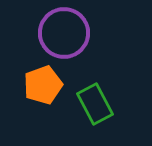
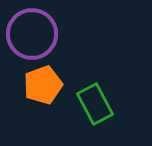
purple circle: moved 32 px left, 1 px down
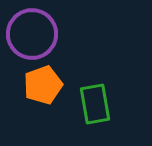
green rectangle: rotated 18 degrees clockwise
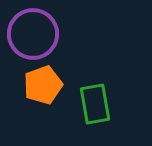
purple circle: moved 1 px right
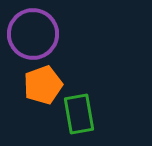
green rectangle: moved 16 px left, 10 px down
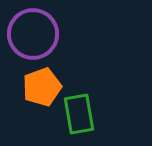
orange pentagon: moved 1 px left, 2 px down
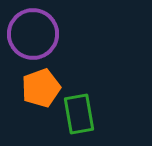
orange pentagon: moved 1 px left, 1 px down
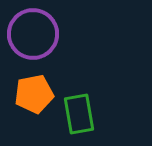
orange pentagon: moved 7 px left, 6 px down; rotated 9 degrees clockwise
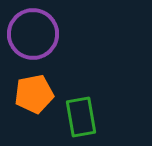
green rectangle: moved 2 px right, 3 px down
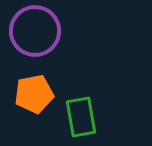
purple circle: moved 2 px right, 3 px up
